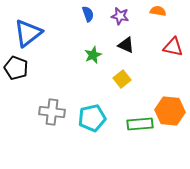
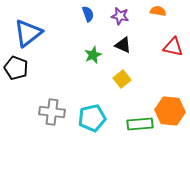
black triangle: moved 3 px left
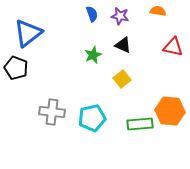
blue semicircle: moved 4 px right
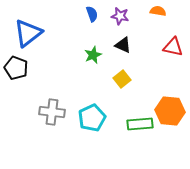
cyan pentagon: rotated 12 degrees counterclockwise
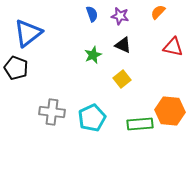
orange semicircle: moved 1 px down; rotated 56 degrees counterclockwise
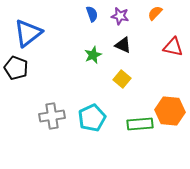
orange semicircle: moved 3 px left, 1 px down
yellow square: rotated 12 degrees counterclockwise
gray cross: moved 4 px down; rotated 15 degrees counterclockwise
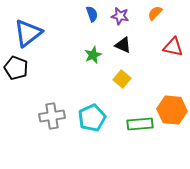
orange hexagon: moved 2 px right, 1 px up
